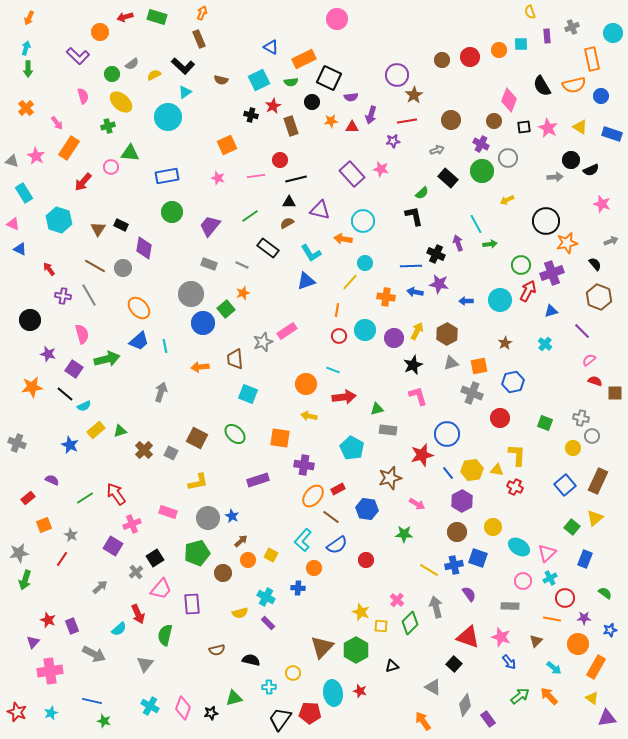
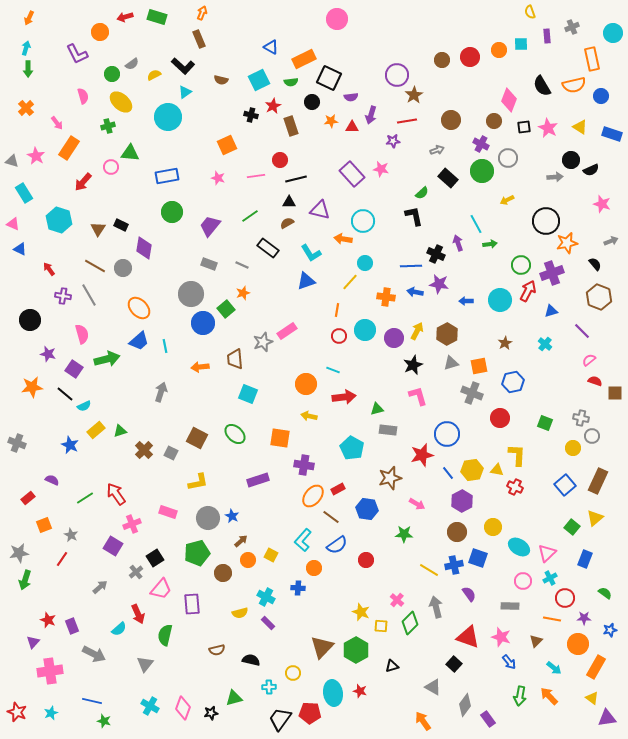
purple L-shape at (78, 56): moved 1 px left, 2 px up; rotated 20 degrees clockwise
green arrow at (520, 696): rotated 138 degrees clockwise
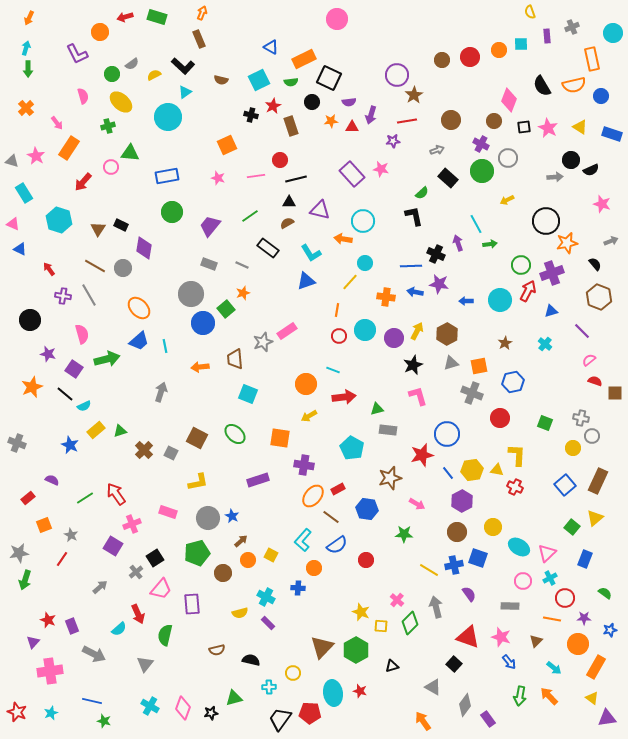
purple semicircle at (351, 97): moved 2 px left, 5 px down
orange star at (32, 387): rotated 15 degrees counterclockwise
yellow arrow at (309, 416): rotated 42 degrees counterclockwise
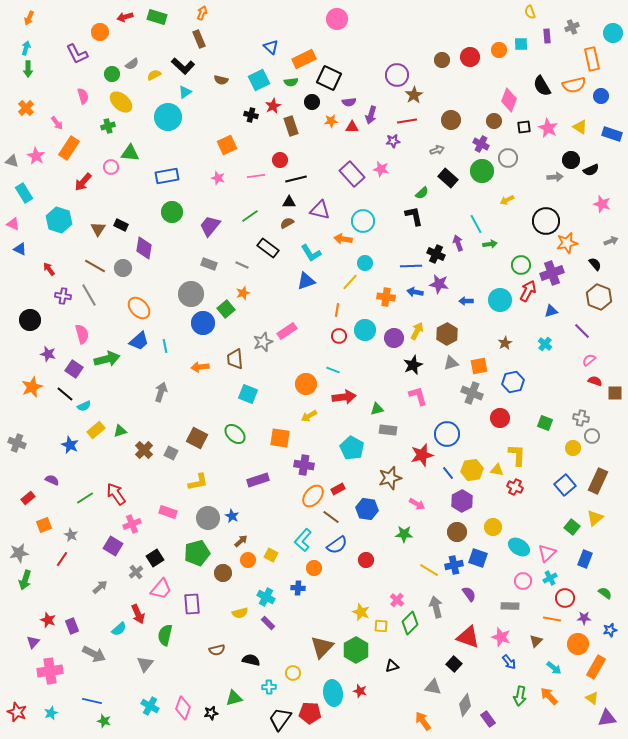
blue triangle at (271, 47): rotated 14 degrees clockwise
gray triangle at (433, 687): rotated 18 degrees counterclockwise
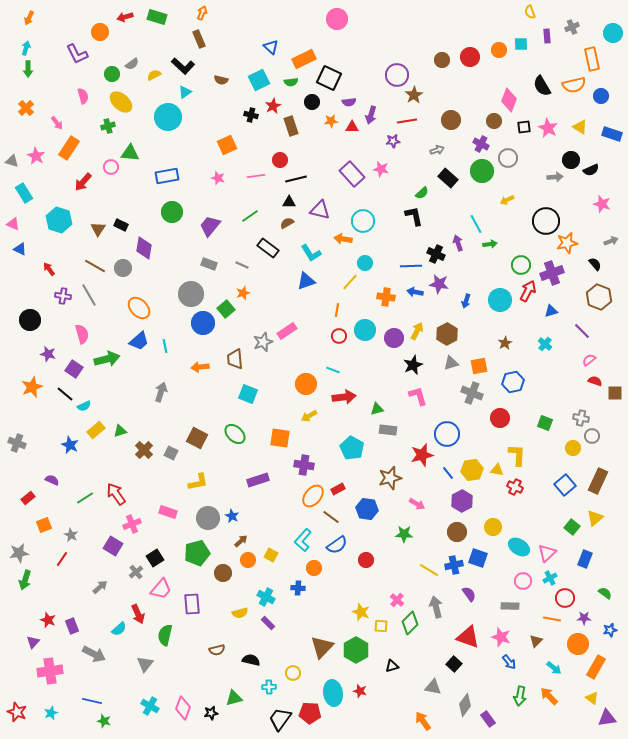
blue arrow at (466, 301): rotated 72 degrees counterclockwise
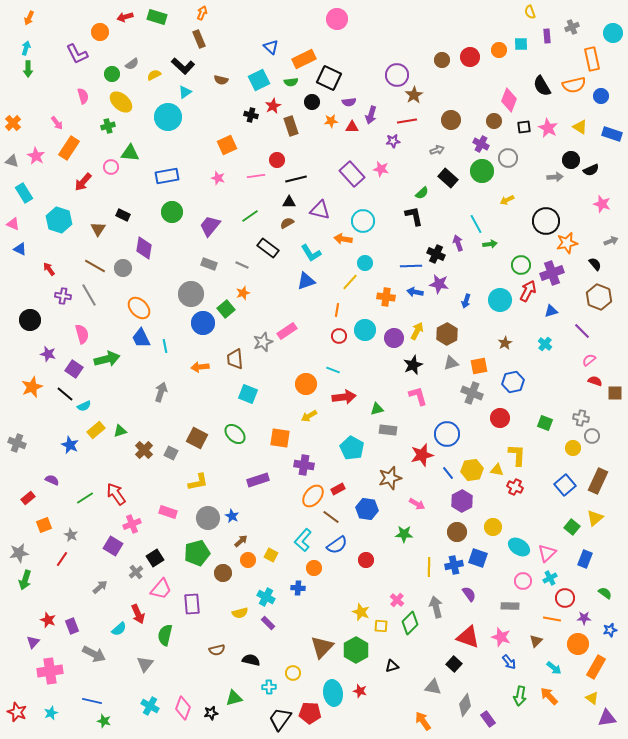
orange cross at (26, 108): moved 13 px left, 15 px down
red circle at (280, 160): moved 3 px left
black rectangle at (121, 225): moved 2 px right, 10 px up
blue trapezoid at (139, 341): moved 2 px right, 3 px up; rotated 105 degrees clockwise
yellow line at (429, 570): moved 3 px up; rotated 60 degrees clockwise
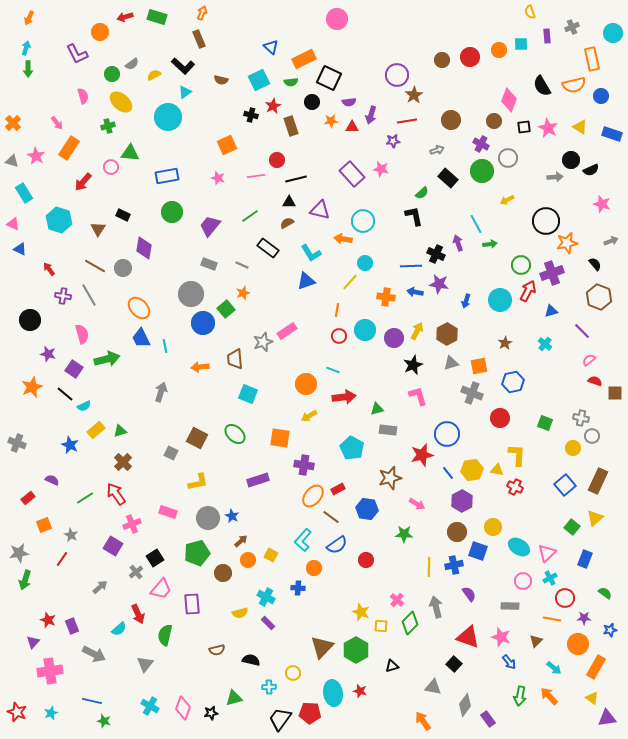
brown cross at (144, 450): moved 21 px left, 12 px down
blue square at (478, 558): moved 7 px up
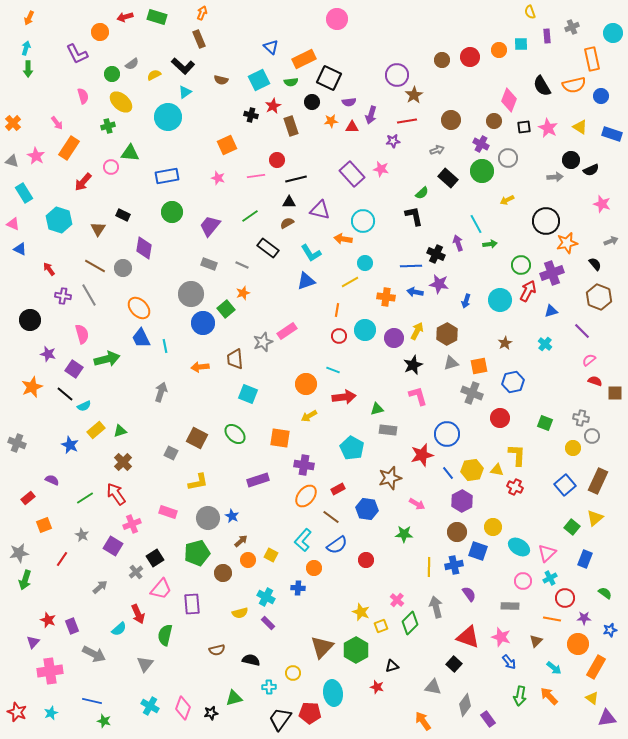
yellow line at (350, 282): rotated 18 degrees clockwise
orange ellipse at (313, 496): moved 7 px left
gray star at (71, 535): moved 11 px right
yellow square at (381, 626): rotated 24 degrees counterclockwise
red star at (360, 691): moved 17 px right, 4 px up
